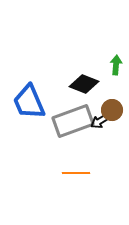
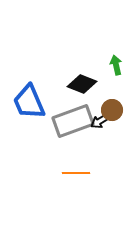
green arrow: rotated 18 degrees counterclockwise
black diamond: moved 2 px left
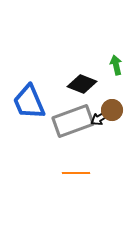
black arrow: moved 3 px up
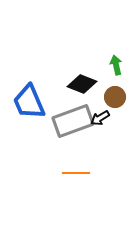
brown circle: moved 3 px right, 13 px up
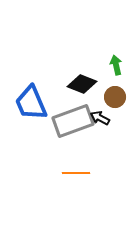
blue trapezoid: moved 2 px right, 1 px down
black arrow: rotated 60 degrees clockwise
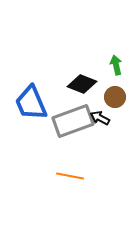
orange line: moved 6 px left, 3 px down; rotated 12 degrees clockwise
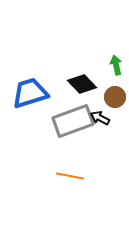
black diamond: rotated 24 degrees clockwise
blue trapezoid: moved 1 px left, 10 px up; rotated 96 degrees clockwise
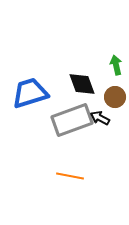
black diamond: rotated 24 degrees clockwise
gray rectangle: moved 1 px left, 1 px up
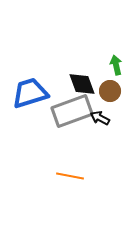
brown circle: moved 5 px left, 6 px up
gray rectangle: moved 9 px up
